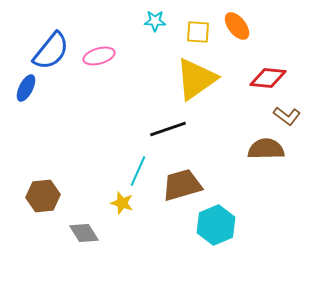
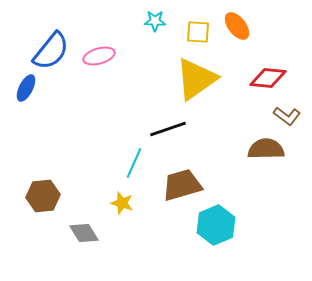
cyan line: moved 4 px left, 8 px up
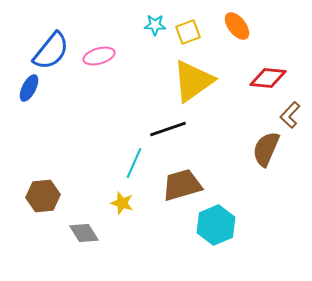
cyan star: moved 4 px down
yellow square: moved 10 px left; rotated 25 degrees counterclockwise
yellow triangle: moved 3 px left, 2 px down
blue ellipse: moved 3 px right
brown L-shape: moved 3 px right, 1 px up; rotated 96 degrees clockwise
brown semicircle: rotated 66 degrees counterclockwise
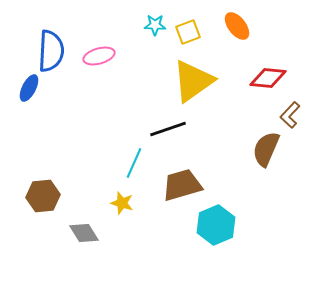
blue semicircle: rotated 36 degrees counterclockwise
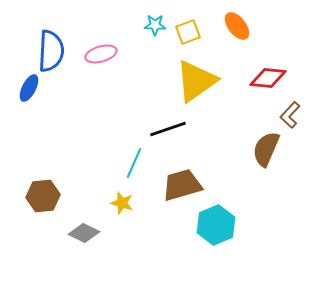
pink ellipse: moved 2 px right, 2 px up
yellow triangle: moved 3 px right
gray diamond: rotated 32 degrees counterclockwise
